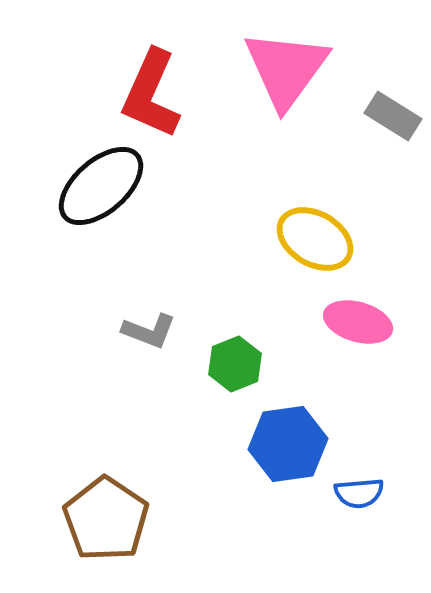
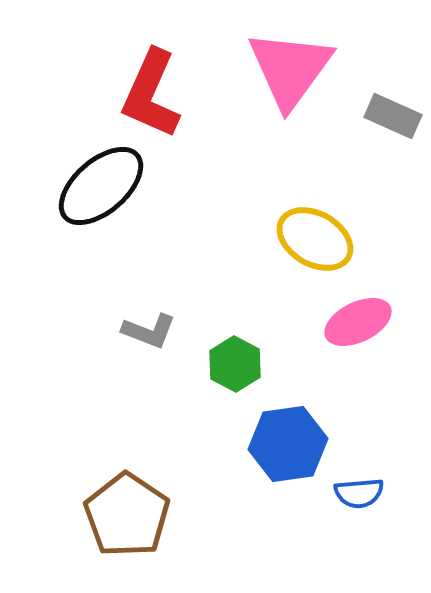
pink triangle: moved 4 px right
gray rectangle: rotated 8 degrees counterclockwise
pink ellipse: rotated 42 degrees counterclockwise
green hexagon: rotated 10 degrees counterclockwise
brown pentagon: moved 21 px right, 4 px up
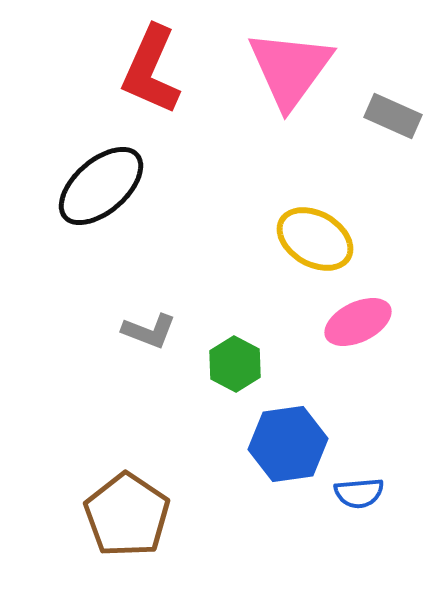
red L-shape: moved 24 px up
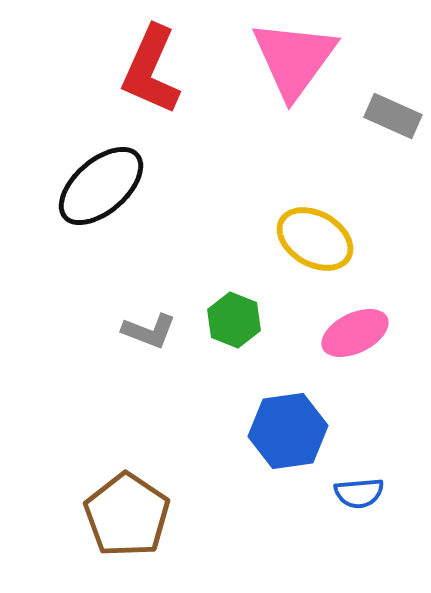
pink triangle: moved 4 px right, 10 px up
pink ellipse: moved 3 px left, 11 px down
green hexagon: moved 1 px left, 44 px up; rotated 6 degrees counterclockwise
blue hexagon: moved 13 px up
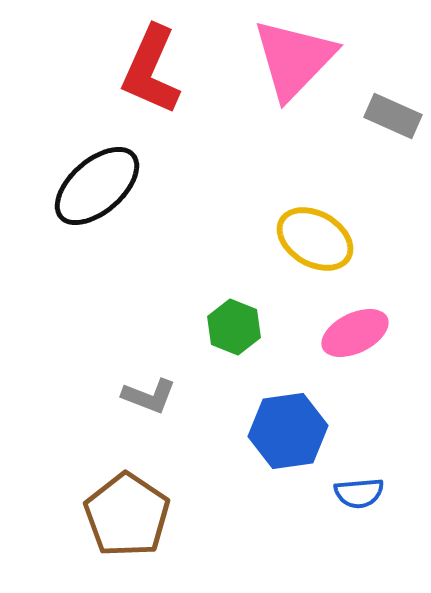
pink triangle: rotated 8 degrees clockwise
black ellipse: moved 4 px left
green hexagon: moved 7 px down
gray L-shape: moved 65 px down
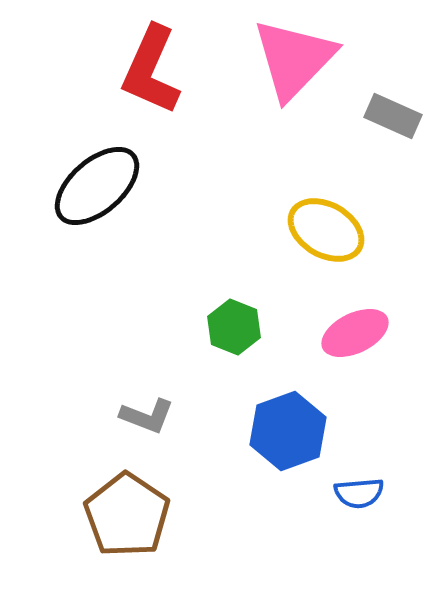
yellow ellipse: moved 11 px right, 9 px up
gray L-shape: moved 2 px left, 20 px down
blue hexagon: rotated 12 degrees counterclockwise
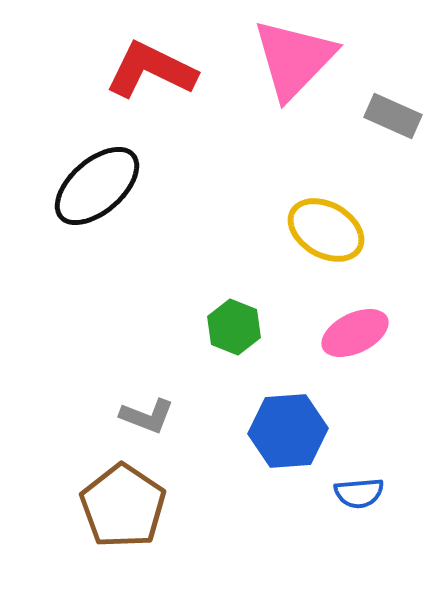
red L-shape: rotated 92 degrees clockwise
blue hexagon: rotated 16 degrees clockwise
brown pentagon: moved 4 px left, 9 px up
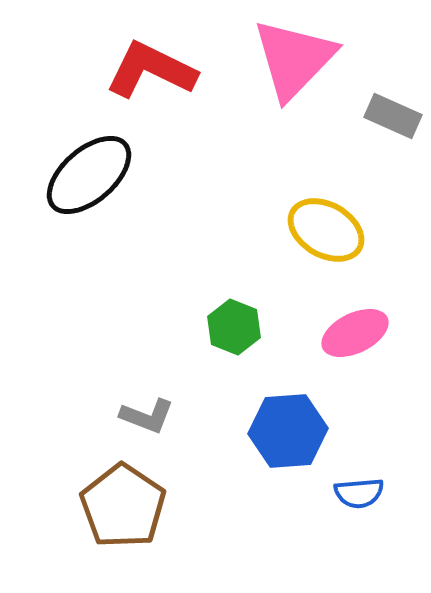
black ellipse: moved 8 px left, 11 px up
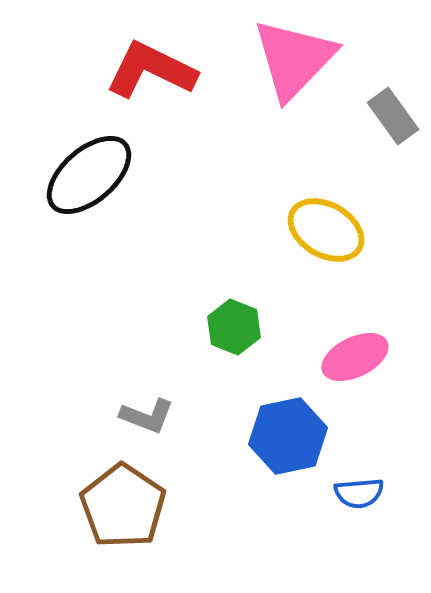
gray rectangle: rotated 30 degrees clockwise
pink ellipse: moved 24 px down
blue hexagon: moved 5 px down; rotated 8 degrees counterclockwise
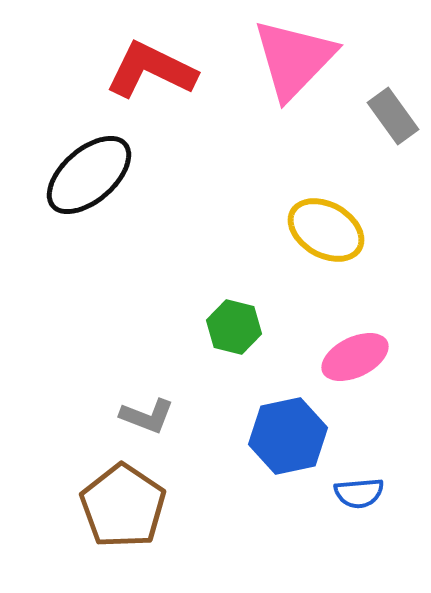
green hexagon: rotated 8 degrees counterclockwise
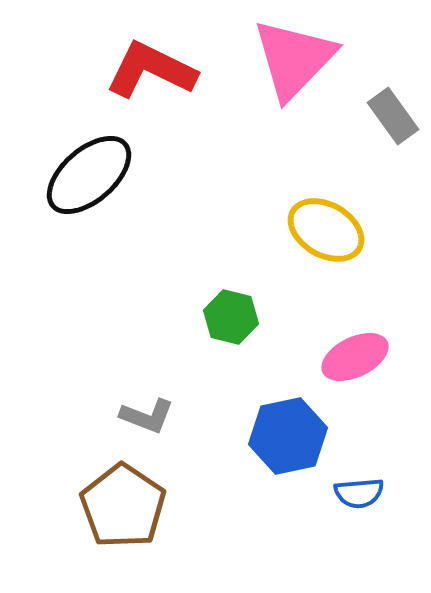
green hexagon: moved 3 px left, 10 px up
